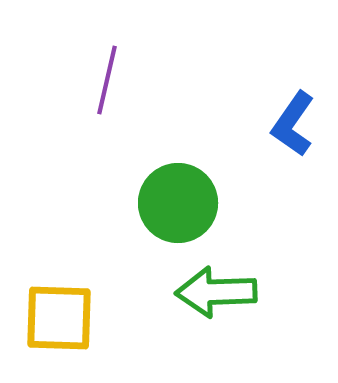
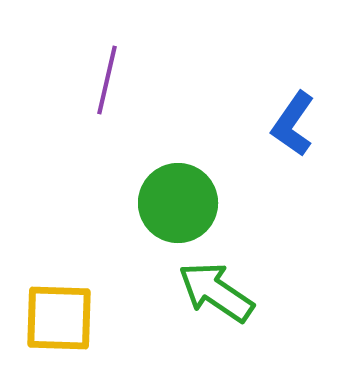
green arrow: rotated 36 degrees clockwise
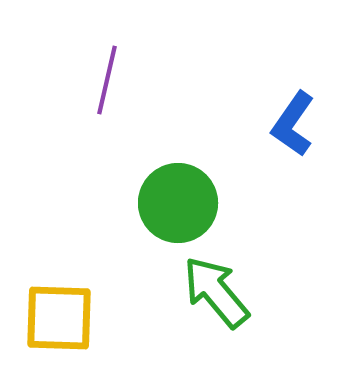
green arrow: rotated 16 degrees clockwise
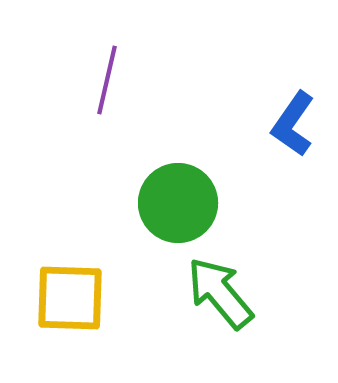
green arrow: moved 4 px right, 1 px down
yellow square: moved 11 px right, 20 px up
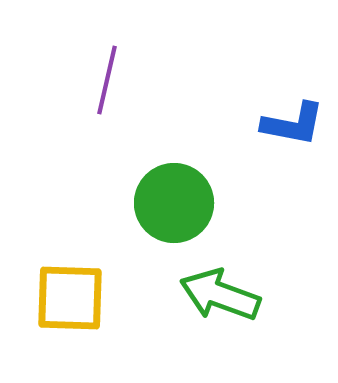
blue L-shape: rotated 114 degrees counterclockwise
green circle: moved 4 px left
green arrow: moved 2 px down; rotated 30 degrees counterclockwise
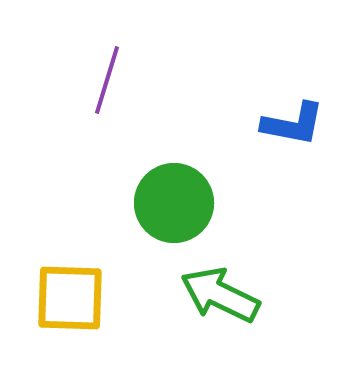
purple line: rotated 4 degrees clockwise
green arrow: rotated 6 degrees clockwise
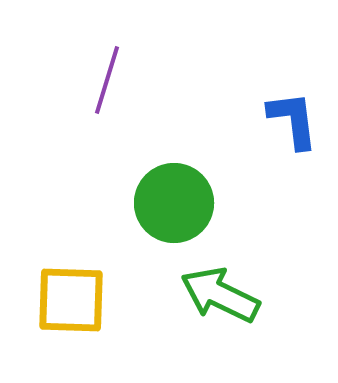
blue L-shape: moved 4 px up; rotated 108 degrees counterclockwise
yellow square: moved 1 px right, 2 px down
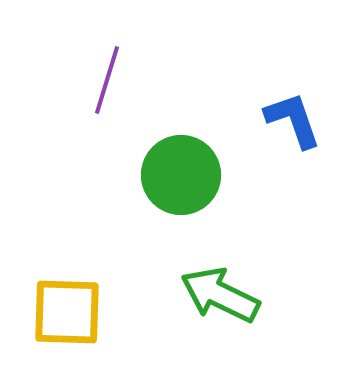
blue L-shape: rotated 12 degrees counterclockwise
green circle: moved 7 px right, 28 px up
yellow square: moved 4 px left, 12 px down
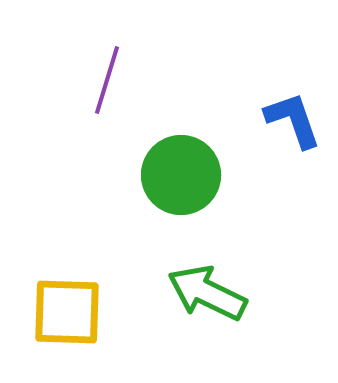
green arrow: moved 13 px left, 2 px up
